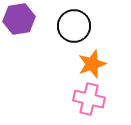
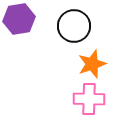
pink cross: rotated 12 degrees counterclockwise
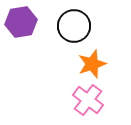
purple hexagon: moved 2 px right, 3 px down
pink cross: moved 1 px left, 1 px down; rotated 36 degrees clockwise
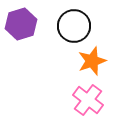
purple hexagon: moved 2 px down; rotated 8 degrees counterclockwise
orange star: moved 3 px up
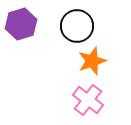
black circle: moved 3 px right
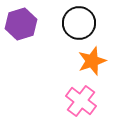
black circle: moved 2 px right, 3 px up
pink cross: moved 7 px left, 1 px down
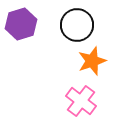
black circle: moved 2 px left, 2 px down
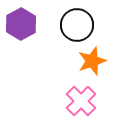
purple hexagon: rotated 12 degrees counterclockwise
pink cross: rotated 8 degrees clockwise
